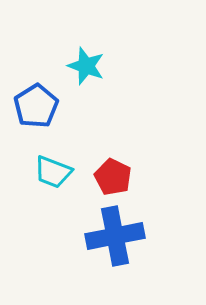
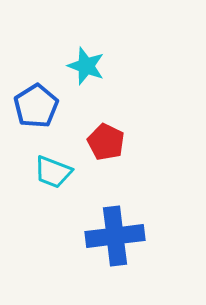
red pentagon: moved 7 px left, 35 px up
blue cross: rotated 4 degrees clockwise
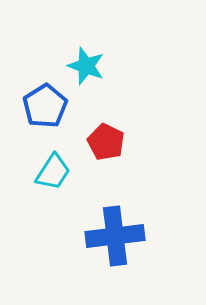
blue pentagon: moved 9 px right
cyan trapezoid: rotated 78 degrees counterclockwise
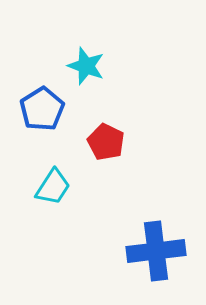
blue pentagon: moved 3 px left, 3 px down
cyan trapezoid: moved 15 px down
blue cross: moved 41 px right, 15 px down
